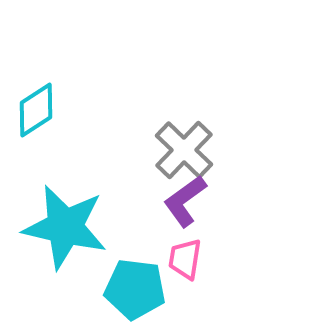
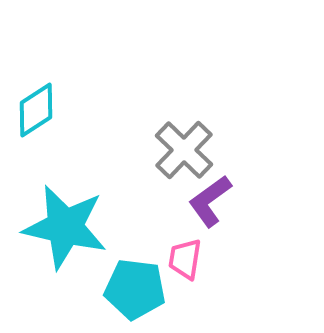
purple L-shape: moved 25 px right
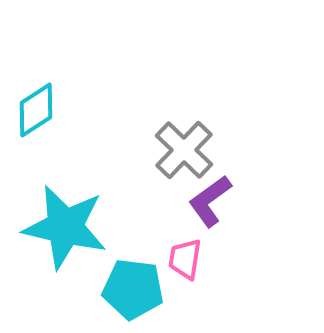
cyan pentagon: moved 2 px left
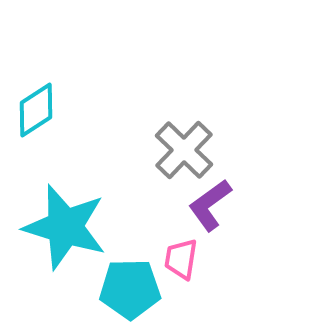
purple L-shape: moved 4 px down
cyan star: rotated 4 degrees clockwise
pink trapezoid: moved 4 px left
cyan pentagon: moved 3 px left; rotated 8 degrees counterclockwise
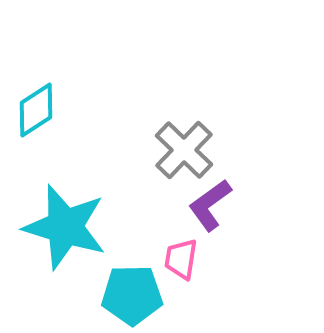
cyan pentagon: moved 2 px right, 6 px down
